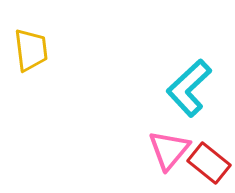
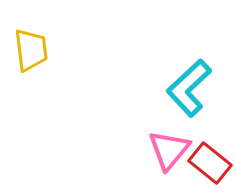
red rectangle: moved 1 px right
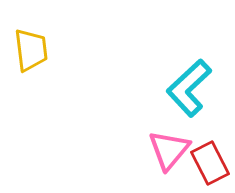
red rectangle: rotated 24 degrees clockwise
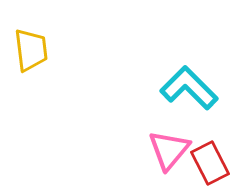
cyan L-shape: rotated 88 degrees clockwise
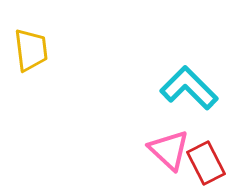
pink triangle: rotated 27 degrees counterclockwise
red rectangle: moved 4 px left
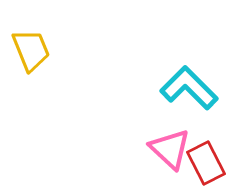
yellow trapezoid: rotated 15 degrees counterclockwise
pink triangle: moved 1 px right, 1 px up
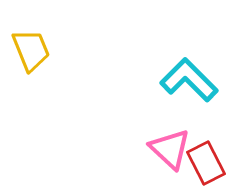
cyan L-shape: moved 8 px up
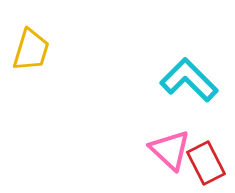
yellow trapezoid: rotated 39 degrees clockwise
pink triangle: moved 1 px down
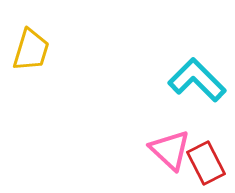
cyan L-shape: moved 8 px right
